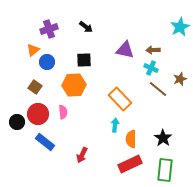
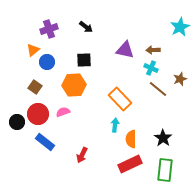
pink semicircle: rotated 104 degrees counterclockwise
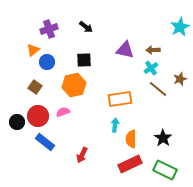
cyan cross: rotated 32 degrees clockwise
orange hexagon: rotated 10 degrees counterclockwise
orange rectangle: rotated 55 degrees counterclockwise
red circle: moved 2 px down
green rectangle: rotated 70 degrees counterclockwise
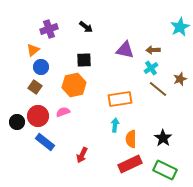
blue circle: moved 6 px left, 5 px down
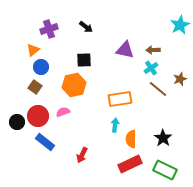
cyan star: moved 2 px up
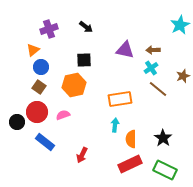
brown star: moved 3 px right, 3 px up
brown square: moved 4 px right
pink semicircle: moved 3 px down
red circle: moved 1 px left, 4 px up
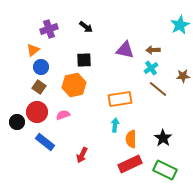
brown star: rotated 16 degrees clockwise
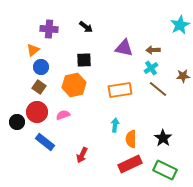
purple cross: rotated 24 degrees clockwise
purple triangle: moved 1 px left, 2 px up
orange rectangle: moved 9 px up
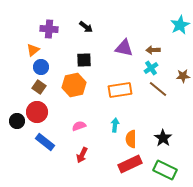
pink semicircle: moved 16 px right, 11 px down
black circle: moved 1 px up
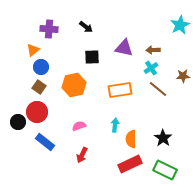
black square: moved 8 px right, 3 px up
black circle: moved 1 px right, 1 px down
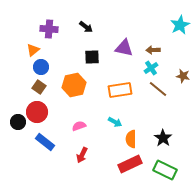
brown star: rotated 16 degrees clockwise
cyan arrow: moved 3 px up; rotated 112 degrees clockwise
